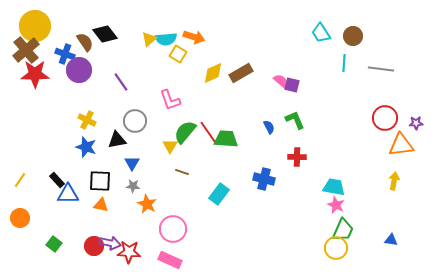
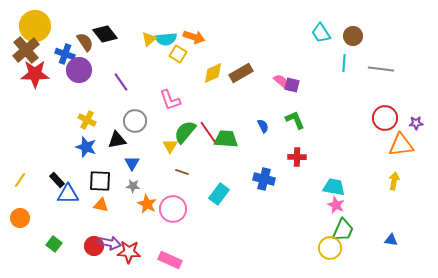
blue semicircle at (269, 127): moved 6 px left, 1 px up
pink circle at (173, 229): moved 20 px up
yellow circle at (336, 248): moved 6 px left
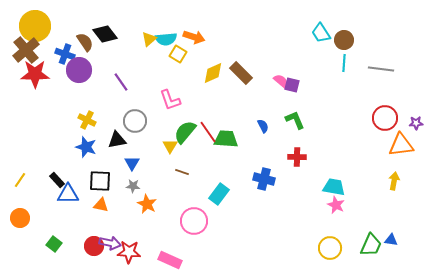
brown circle at (353, 36): moved 9 px left, 4 px down
brown rectangle at (241, 73): rotated 75 degrees clockwise
pink circle at (173, 209): moved 21 px right, 12 px down
green trapezoid at (343, 230): moved 28 px right, 15 px down
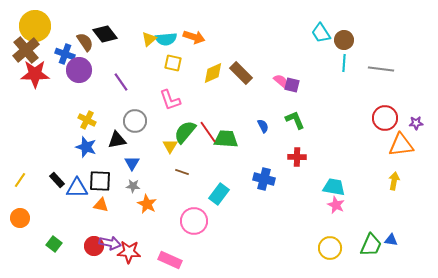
yellow square at (178, 54): moved 5 px left, 9 px down; rotated 18 degrees counterclockwise
blue triangle at (68, 194): moved 9 px right, 6 px up
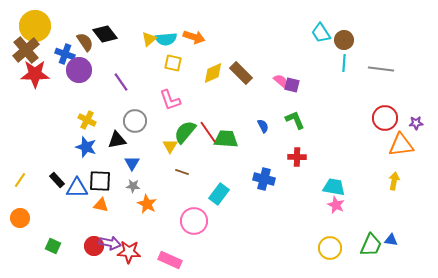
green square at (54, 244): moved 1 px left, 2 px down; rotated 14 degrees counterclockwise
